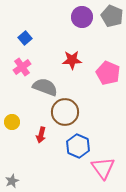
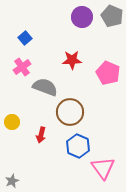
brown circle: moved 5 px right
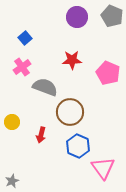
purple circle: moved 5 px left
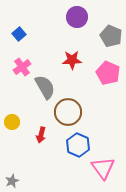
gray pentagon: moved 1 px left, 20 px down
blue square: moved 6 px left, 4 px up
gray semicircle: rotated 40 degrees clockwise
brown circle: moved 2 px left
blue hexagon: moved 1 px up
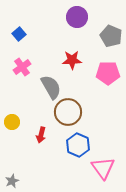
pink pentagon: rotated 25 degrees counterclockwise
gray semicircle: moved 6 px right
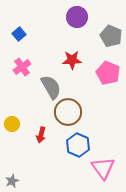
pink pentagon: rotated 25 degrees clockwise
yellow circle: moved 2 px down
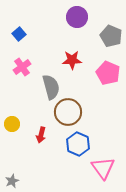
gray semicircle: rotated 15 degrees clockwise
blue hexagon: moved 1 px up
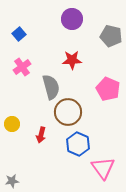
purple circle: moved 5 px left, 2 px down
gray pentagon: rotated 10 degrees counterclockwise
pink pentagon: moved 16 px down
gray star: rotated 16 degrees clockwise
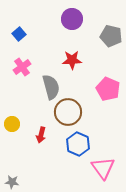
gray star: moved 1 px down; rotated 16 degrees clockwise
